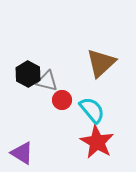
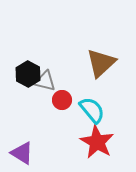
gray triangle: moved 2 px left
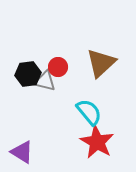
black hexagon: rotated 25 degrees clockwise
red circle: moved 4 px left, 33 px up
cyan semicircle: moved 3 px left, 2 px down
purple triangle: moved 1 px up
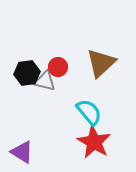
black hexagon: moved 1 px left, 1 px up
red star: moved 3 px left
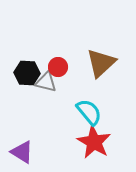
black hexagon: rotated 10 degrees clockwise
gray triangle: moved 1 px right, 1 px down
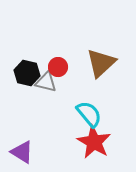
black hexagon: rotated 10 degrees clockwise
cyan semicircle: moved 2 px down
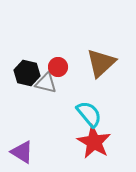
gray triangle: moved 1 px down
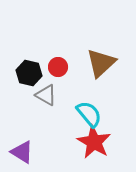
black hexagon: moved 2 px right
gray triangle: moved 12 px down; rotated 15 degrees clockwise
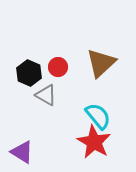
black hexagon: rotated 10 degrees clockwise
cyan semicircle: moved 9 px right, 2 px down
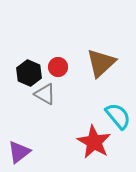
gray triangle: moved 1 px left, 1 px up
cyan semicircle: moved 20 px right
purple triangle: moved 3 px left; rotated 50 degrees clockwise
